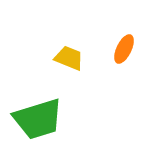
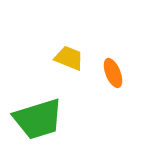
orange ellipse: moved 11 px left, 24 px down; rotated 48 degrees counterclockwise
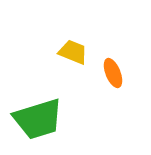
yellow trapezoid: moved 4 px right, 6 px up
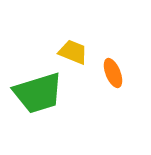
green trapezoid: moved 26 px up
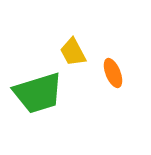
yellow trapezoid: rotated 140 degrees counterclockwise
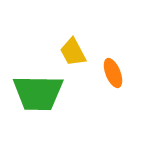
green trapezoid: rotated 18 degrees clockwise
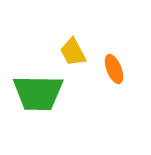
orange ellipse: moved 1 px right, 4 px up
